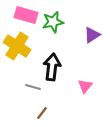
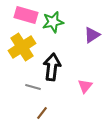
yellow cross: moved 5 px right, 1 px down; rotated 24 degrees clockwise
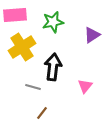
pink rectangle: moved 11 px left; rotated 20 degrees counterclockwise
black arrow: moved 1 px right
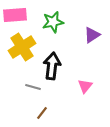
black arrow: moved 1 px left, 1 px up
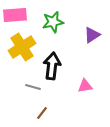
pink triangle: rotated 42 degrees clockwise
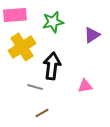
gray line: moved 2 px right
brown line: rotated 24 degrees clockwise
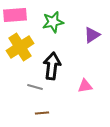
yellow cross: moved 2 px left
brown line: rotated 24 degrees clockwise
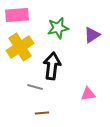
pink rectangle: moved 2 px right
green star: moved 5 px right, 6 px down
pink triangle: moved 3 px right, 8 px down
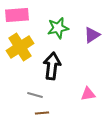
gray line: moved 8 px down
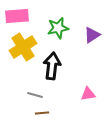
pink rectangle: moved 1 px down
yellow cross: moved 3 px right
